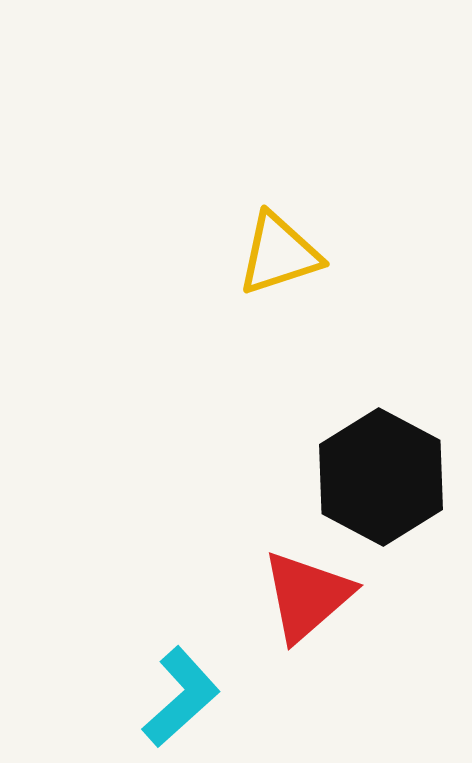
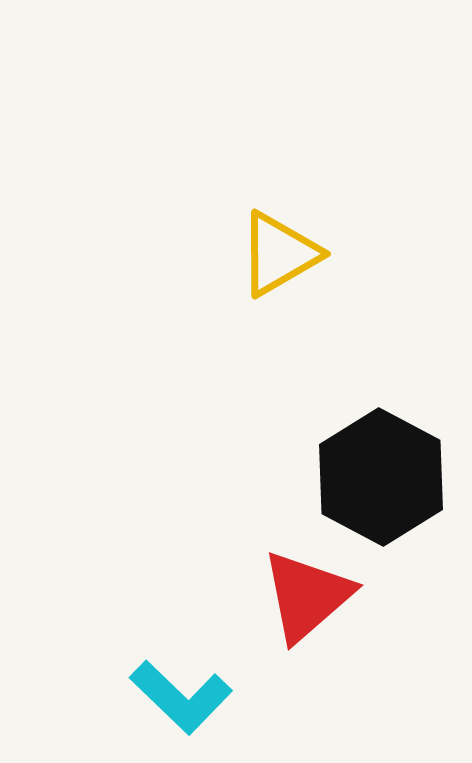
yellow triangle: rotated 12 degrees counterclockwise
cyan L-shape: rotated 86 degrees clockwise
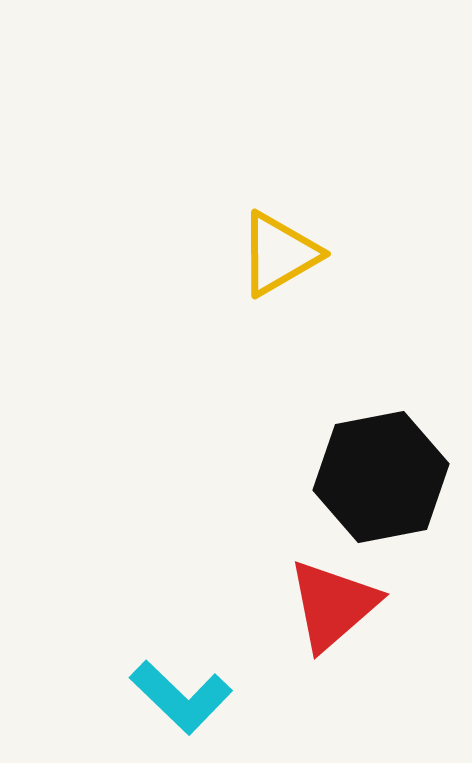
black hexagon: rotated 21 degrees clockwise
red triangle: moved 26 px right, 9 px down
